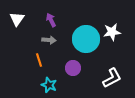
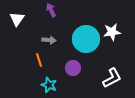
purple arrow: moved 10 px up
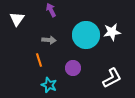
cyan circle: moved 4 px up
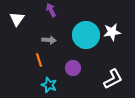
white L-shape: moved 1 px right, 1 px down
